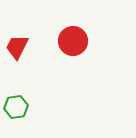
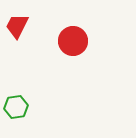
red trapezoid: moved 21 px up
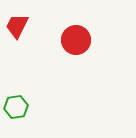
red circle: moved 3 px right, 1 px up
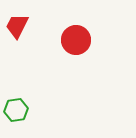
green hexagon: moved 3 px down
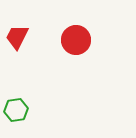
red trapezoid: moved 11 px down
